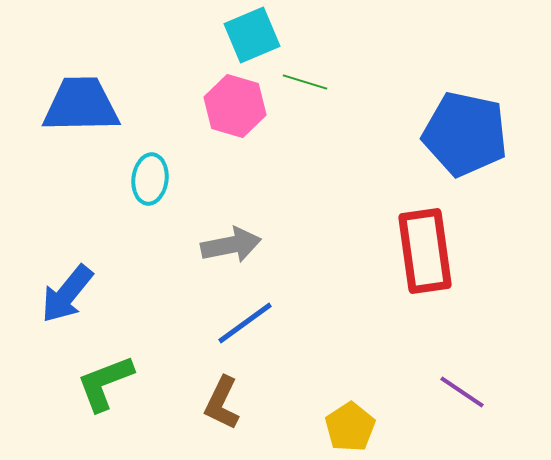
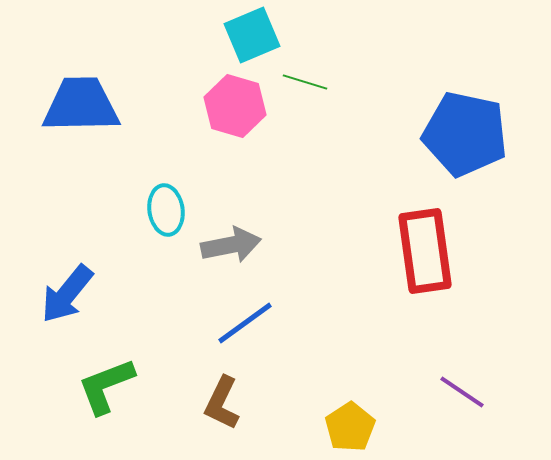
cyan ellipse: moved 16 px right, 31 px down; rotated 15 degrees counterclockwise
green L-shape: moved 1 px right, 3 px down
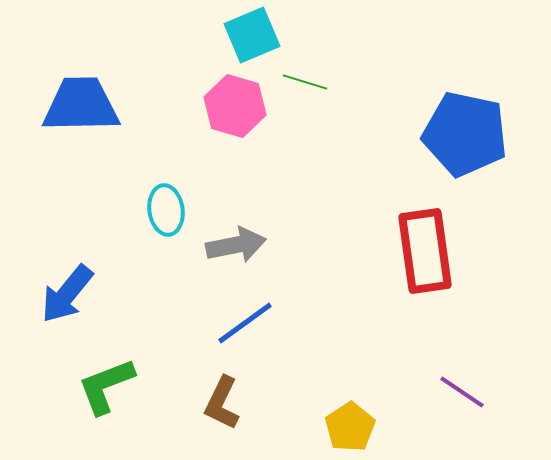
gray arrow: moved 5 px right
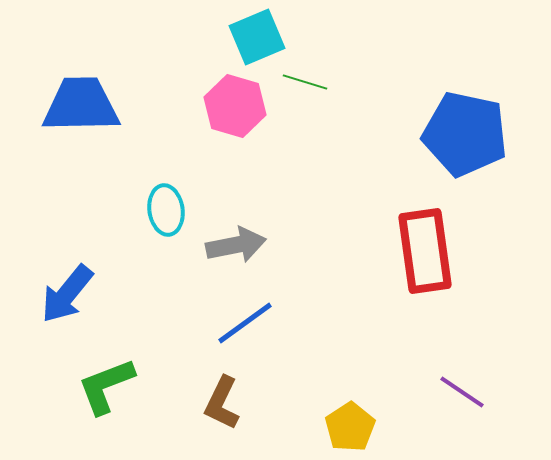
cyan square: moved 5 px right, 2 px down
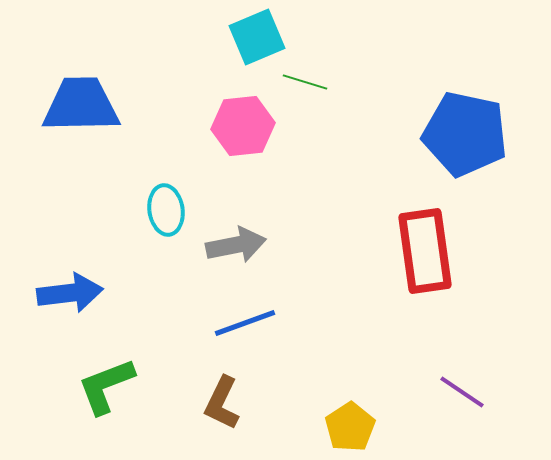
pink hexagon: moved 8 px right, 20 px down; rotated 22 degrees counterclockwise
blue arrow: moved 3 px right, 1 px up; rotated 136 degrees counterclockwise
blue line: rotated 16 degrees clockwise
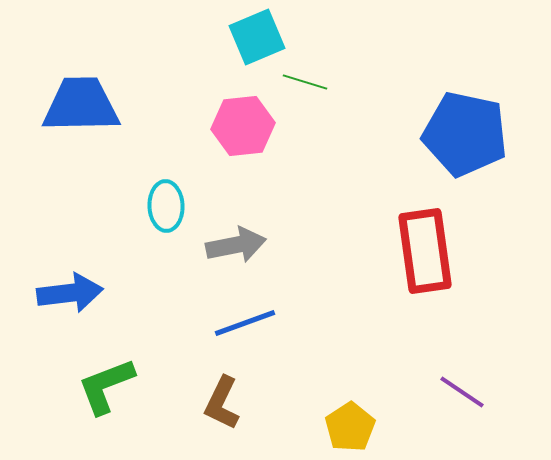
cyan ellipse: moved 4 px up; rotated 6 degrees clockwise
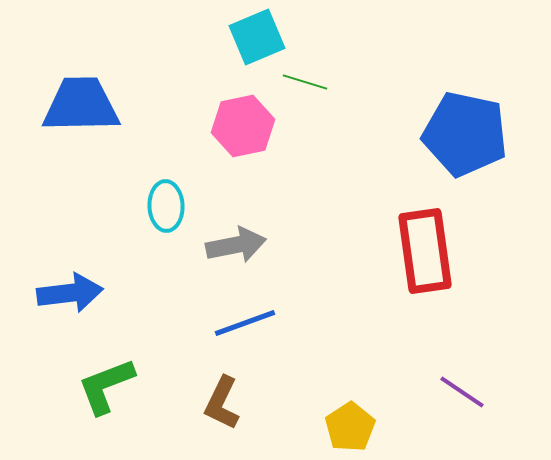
pink hexagon: rotated 6 degrees counterclockwise
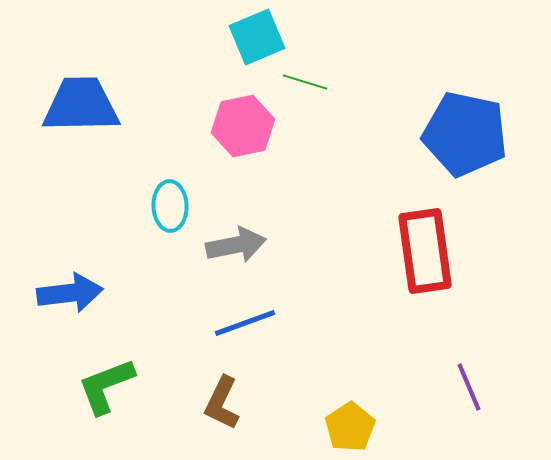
cyan ellipse: moved 4 px right
purple line: moved 7 px right, 5 px up; rotated 33 degrees clockwise
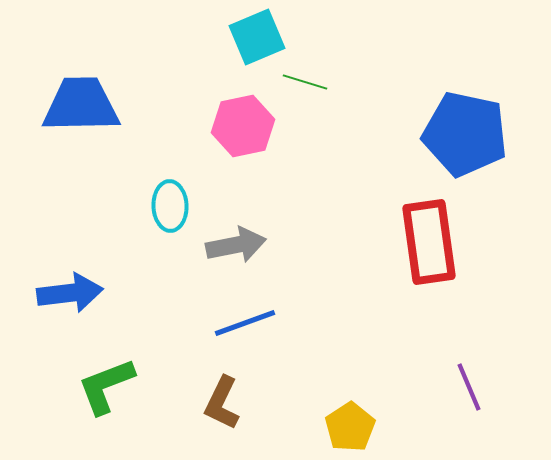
red rectangle: moved 4 px right, 9 px up
